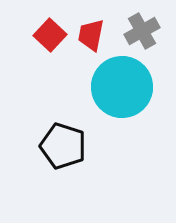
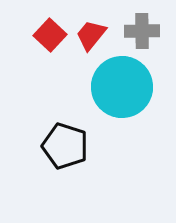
gray cross: rotated 28 degrees clockwise
red trapezoid: rotated 28 degrees clockwise
black pentagon: moved 2 px right
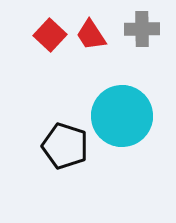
gray cross: moved 2 px up
red trapezoid: rotated 72 degrees counterclockwise
cyan circle: moved 29 px down
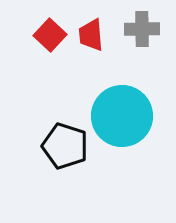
red trapezoid: rotated 28 degrees clockwise
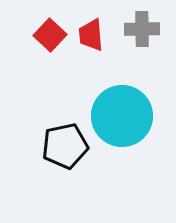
black pentagon: rotated 30 degrees counterclockwise
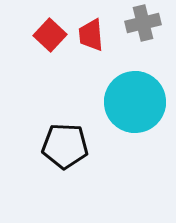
gray cross: moved 1 px right, 6 px up; rotated 12 degrees counterclockwise
cyan circle: moved 13 px right, 14 px up
black pentagon: rotated 15 degrees clockwise
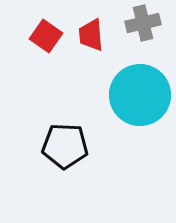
red square: moved 4 px left, 1 px down; rotated 8 degrees counterclockwise
cyan circle: moved 5 px right, 7 px up
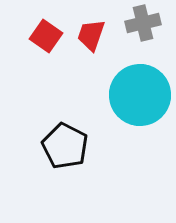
red trapezoid: rotated 24 degrees clockwise
black pentagon: rotated 24 degrees clockwise
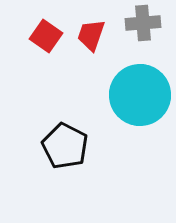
gray cross: rotated 8 degrees clockwise
